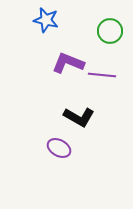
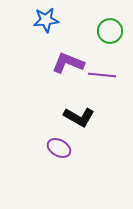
blue star: rotated 20 degrees counterclockwise
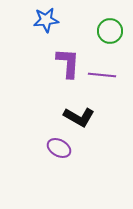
purple L-shape: rotated 72 degrees clockwise
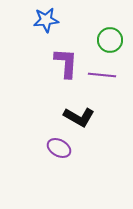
green circle: moved 9 px down
purple L-shape: moved 2 px left
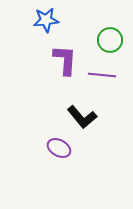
purple L-shape: moved 1 px left, 3 px up
black L-shape: moved 3 px right; rotated 20 degrees clockwise
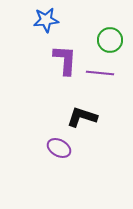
purple line: moved 2 px left, 2 px up
black L-shape: rotated 148 degrees clockwise
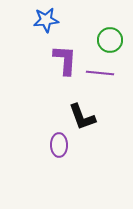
black L-shape: rotated 128 degrees counterclockwise
purple ellipse: moved 3 px up; rotated 60 degrees clockwise
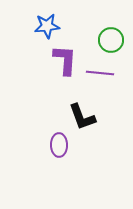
blue star: moved 1 px right, 6 px down
green circle: moved 1 px right
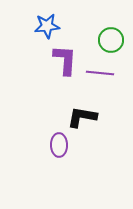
black L-shape: rotated 120 degrees clockwise
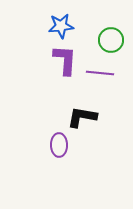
blue star: moved 14 px right
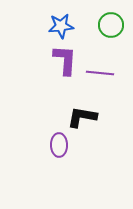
green circle: moved 15 px up
